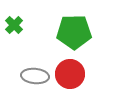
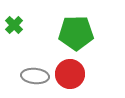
green pentagon: moved 2 px right, 1 px down
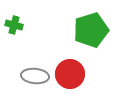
green cross: rotated 30 degrees counterclockwise
green pentagon: moved 15 px right, 3 px up; rotated 16 degrees counterclockwise
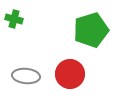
green cross: moved 6 px up
gray ellipse: moved 9 px left
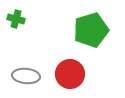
green cross: moved 2 px right
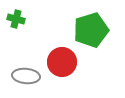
red circle: moved 8 px left, 12 px up
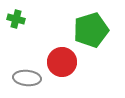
gray ellipse: moved 1 px right, 2 px down
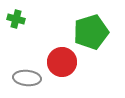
green pentagon: moved 2 px down
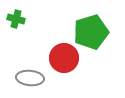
red circle: moved 2 px right, 4 px up
gray ellipse: moved 3 px right
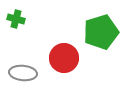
green pentagon: moved 10 px right
gray ellipse: moved 7 px left, 5 px up
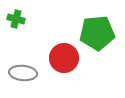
green pentagon: moved 4 px left, 1 px down; rotated 12 degrees clockwise
